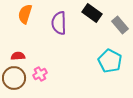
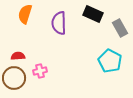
black rectangle: moved 1 px right, 1 px down; rotated 12 degrees counterclockwise
gray rectangle: moved 3 px down; rotated 12 degrees clockwise
pink cross: moved 3 px up; rotated 16 degrees clockwise
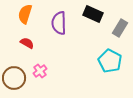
gray rectangle: rotated 60 degrees clockwise
red semicircle: moved 9 px right, 13 px up; rotated 32 degrees clockwise
pink cross: rotated 24 degrees counterclockwise
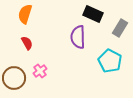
purple semicircle: moved 19 px right, 14 px down
red semicircle: rotated 32 degrees clockwise
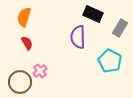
orange semicircle: moved 1 px left, 3 px down
brown circle: moved 6 px right, 4 px down
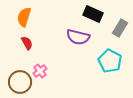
purple semicircle: rotated 75 degrees counterclockwise
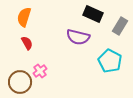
gray rectangle: moved 2 px up
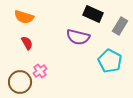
orange semicircle: rotated 90 degrees counterclockwise
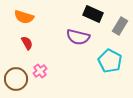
brown circle: moved 4 px left, 3 px up
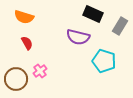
cyan pentagon: moved 6 px left; rotated 10 degrees counterclockwise
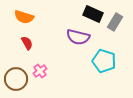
gray rectangle: moved 5 px left, 4 px up
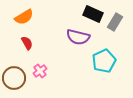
orange semicircle: rotated 48 degrees counterclockwise
cyan pentagon: rotated 30 degrees clockwise
brown circle: moved 2 px left, 1 px up
